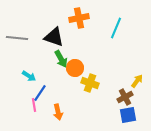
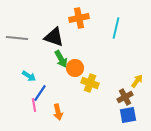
cyan line: rotated 10 degrees counterclockwise
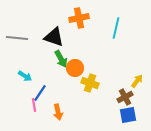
cyan arrow: moved 4 px left
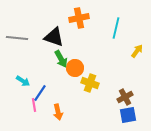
cyan arrow: moved 2 px left, 5 px down
yellow arrow: moved 30 px up
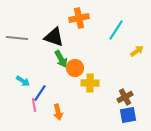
cyan line: moved 2 px down; rotated 20 degrees clockwise
yellow arrow: rotated 16 degrees clockwise
yellow cross: rotated 18 degrees counterclockwise
